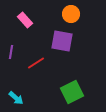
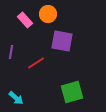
orange circle: moved 23 px left
green square: rotated 10 degrees clockwise
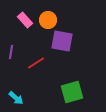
orange circle: moved 6 px down
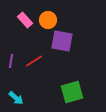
purple line: moved 9 px down
red line: moved 2 px left, 2 px up
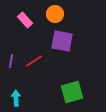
orange circle: moved 7 px right, 6 px up
cyan arrow: rotated 133 degrees counterclockwise
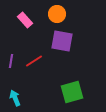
orange circle: moved 2 px right
cyan arrow: moved 1 px left; rotated 21 degrees counterclockwise
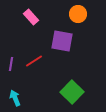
orange circle: moved 21 px right
pink rectangle: moved 6 px right, 3 px up
purple line: moved 3 px down
green square: rotated 30 degrees counterclockwise
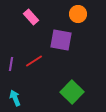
purple square: moved 1 px left, 1 px up
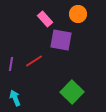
pink rectangle: moved 14 px right, 2 px down
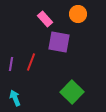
purple square: moved 2 px left, 2 px down
red line: moved 3 px left, 1 px down; rotated 36 degrees counterclockwise
